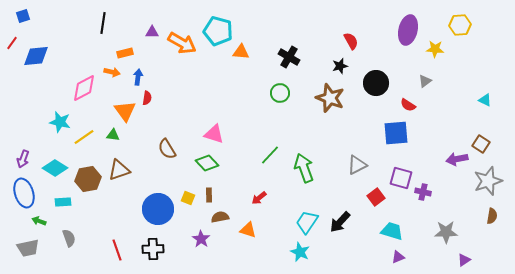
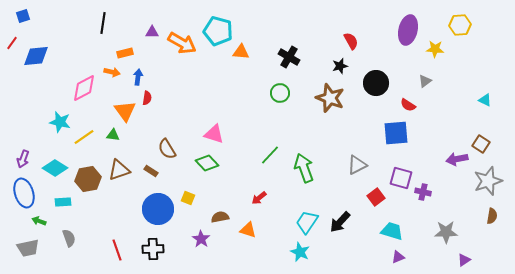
brown rectangle at (209, 195): moved 58 px left, 24 px up; rotated 56 degrees counterclockwise
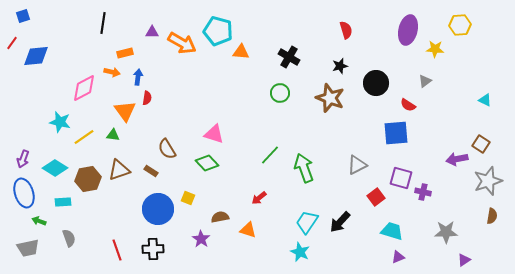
red semicircle at (351, 41): moved 5 px left, 11 px up; rotated 12 degrees clockwise
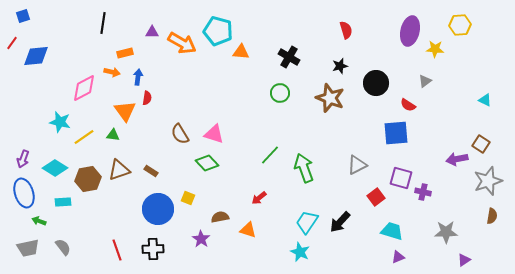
purple ellipse at (408, 30): moved 2 px right, 1 px down
brown semicircle at (167, 149): moved 13 px right, 15 px up
gray semicircle at (69, 238): moved 6 px left, 9 px down; rotated 18 degrees counterclockwise
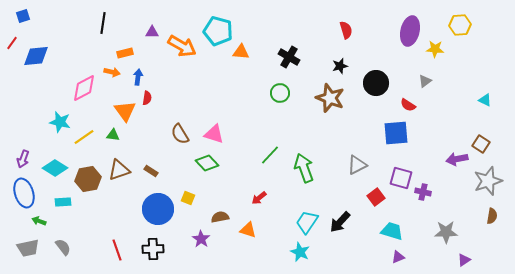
orange arrow at (182, 43): moved 3 px down
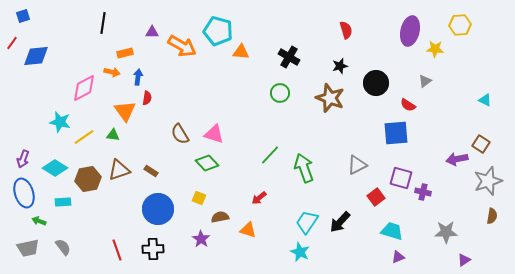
yellow square at (188, 198): moved 11 px right
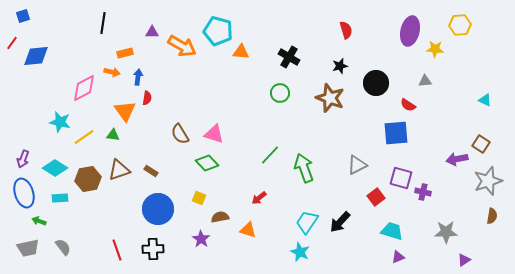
gray triangle at (425, 81): rotated 32 degrees clockwise
cyan rectangle at (63, 202): moved 3 px left, 4 px up
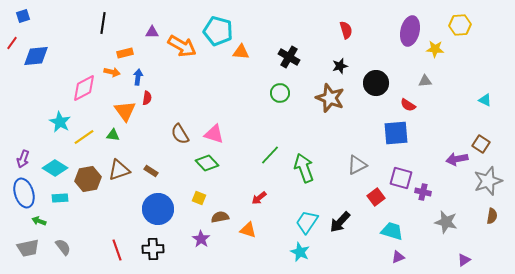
cyan star at (60, 122): rotated 15 degrees clockwise
gray star at (446, 232): moved 10 px up; rotated 15 degrees clockwise
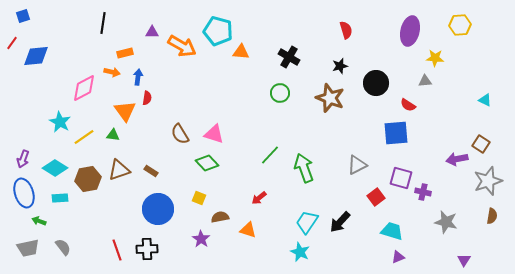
yellow star at (435, 49): moved 9 px down
black cross at (153, 249): moved 6 px left
purple triangle at (464, 260): rotated 24 degrees counterclockwise
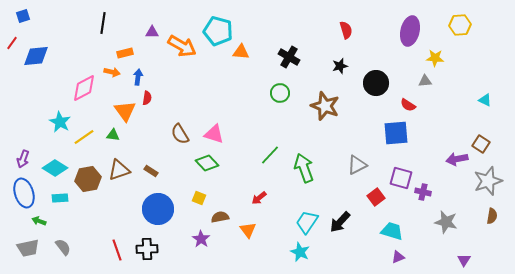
brown star at (330, 98): moved 5 px left, 8 px down
orange triangle at (248, 230): rotated 36 degrees clockwise
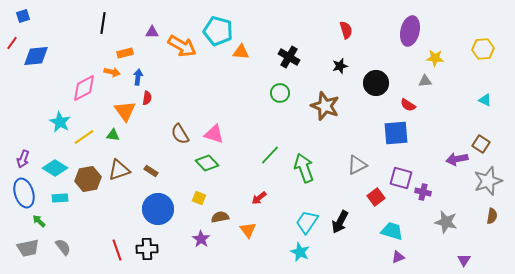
yellow hexagon at (460, 25): moved 23 px right, 24 px down
green arrow at (39, 221): rotated 24 degrees clockwise
black arrow at (340, 222): rotated 15 degrees counterclockwise
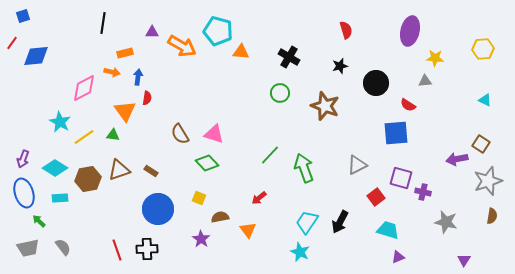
cyan trapezoid at (392, 231): moved 4 px left, 1 px up
